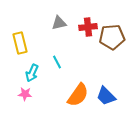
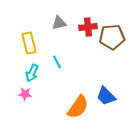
yellow rectangle: moved 9 px right
orange semicircle: moved 12 px down
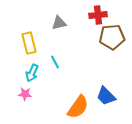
red cross: moved 10 px right, 12 px up
cyan line: moved 2 px left
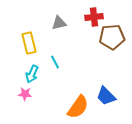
red cross: moved 4 px left, 2 px down
cyan arrow: moved 1 px down
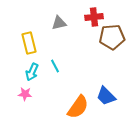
cyan line: moved 4 px down
cyan arrow: moved 2 px up
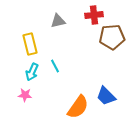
red cross: moved 2 px up
gray triangle: moved 1 px left, 2 px up
yellow rectangle: moved 1 px right, 1 px down
pink star: moved 1 px down
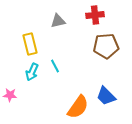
red cross: moved 1 px right
brown pentagon: moved 6 px left, 9 px down
pink star: moved 15 px left
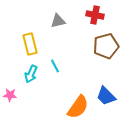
red cross: rotated 18 degrees clockwise
brown pentagon: rotated 10 degrees counterclockwise
cyan arrow: moved 1 px left, 2 px down
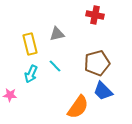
gray triangle: moved 1 px left, 13 px down
brown pentagon: moved 9 px left, 17 px down
cyan line: rotated 16 degrees counterclockwise
blue trapezoid: moved 3 px left, 5 px up
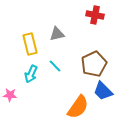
brown pentagon: moved 3 px left, 1 px down; rotated 10 degrees counterclockwise
